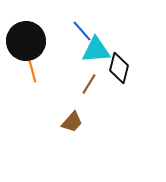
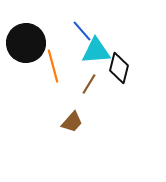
black circle: moved 2 px down
cyan triangle: moved 1 px down
orange line: moved 22 px right
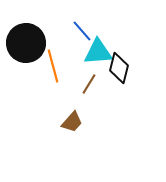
cyan triangle: moved 2 px right, 1 px down
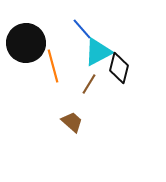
blue line: moved 2 px up
cyan triangle: rotated 24 degrees counterclockwise
brown trapezoid: rotated 90 degrees counterclockwise
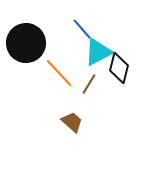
orange line: moved 6 px right, 7 px down; rotated 28 degrees counterclockwise
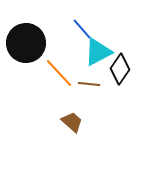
black diamond: moved 1 px right, 1 px down; rotated 20 degrees clockwise
brown line: rotated 65 degrees clockwise
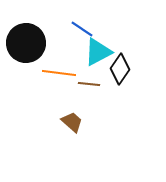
blue line: rotated 15 degrees counterclockwise
orange line: rotated 40 degrees counterclockwise
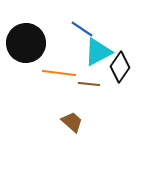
black diamond: moved 2 px up
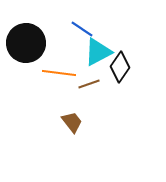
brown line: rotated 25 degrees counterclockwise
brown trapezoid: rotated 10 degrees clockwise
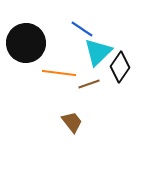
cyan triangle: rotated 16 degrees counterclockwise
